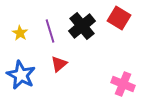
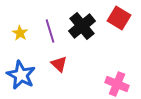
red triangle: rotated 36 degrees counterclockwise
pink cross: moved 6 px left
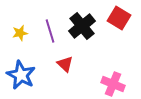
yellow star: rotated 28 degrees clockwise
red triangle: moved 6 px right
pink cross: moved 4 px left
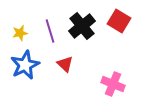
red square: moved 3 px down
blue star: moved 4 px right, 10 px up; rotated 20 degrees clockwise
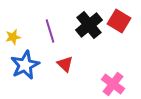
black cross: moved 7 px right, 1 px up
yellow star: moved 7 px left, 4 px down
pink cross: rotated 15 degrees clockwise
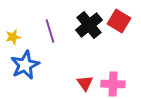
red triangle: moved 20 px right, 19 px down; rotated 12 degrees clockwise
pink cross: rotated 35 degrees counterclockwise
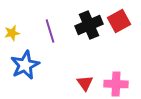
red square: rotated 30 degrees clockwise
black cross: rotated 16 degrees clockwise
yellow star: moved 1 px left, 4 px up
pink cross: moved 3 px right
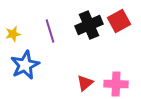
yellow star: moved 1 px right, 1 px down
red triangle: rotated 24 degrees clockwise
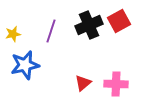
purple line: moved 1 px right; rotated 35 degrees clockwise
blue star: rotated 12 degrees clockwise
red triangle: moved 2 px left
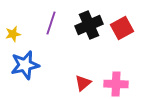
red square: moved 3 px right, 7 px down
purple line: moved 8 px up
